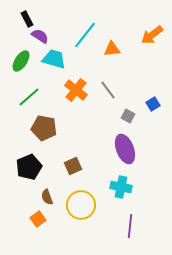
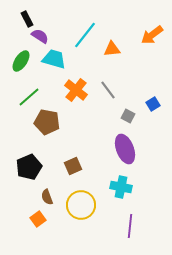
brown pentagon: moved 3 px right, 6 px up
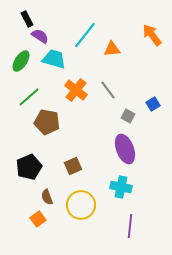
orange arrow: rotated 90 degrees clockwise
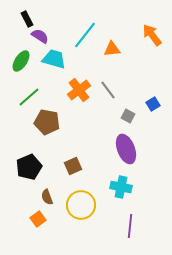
orange cross: moved 3 px right; rotated 15 degrees clockwise
purple ellipse: moved 1 px right
